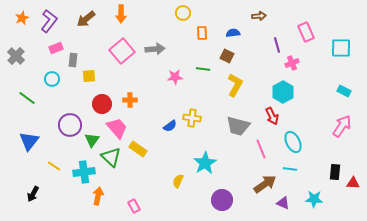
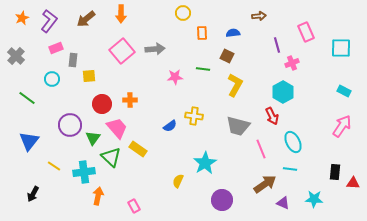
yellow cross at (192, 118): moved 2 px right, 2 px up
green triangle at (92, 140): moved 1 px right, 2 px up
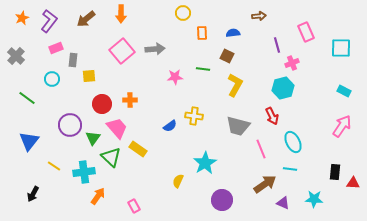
cyan hexagon at (283, 92): moved 4 px up; rotated 15 degrees clockwise
orange arrow at (98, 196): rotated 24 degrees clockwise
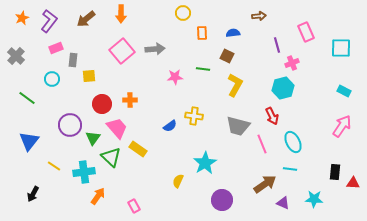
pink line at (261, 149): moved 1 px right, 5 px up
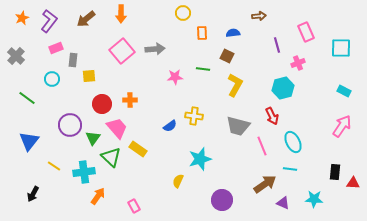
pink cross at (292, 63): moved 6 px right
pink line at (262, 144): moved 2 px down
cyan star at (205, 163): moved 5 px left, 4 px up; rotated 15 degrees clockwise
